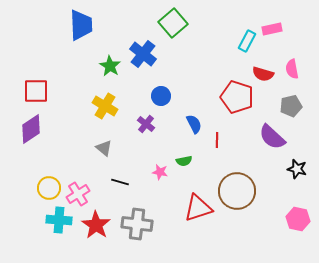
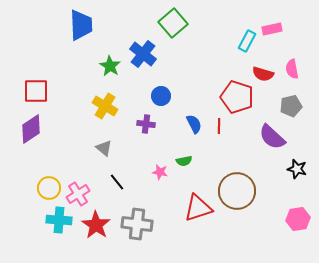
purple cross: rotated 30 degrees counterclockwise
red line: moved 2 px right, 14 px up
black line: moved 3 px left; rotated 36 degrees clockwise
pink hexagon: rotated 20 degrees counterclockwise
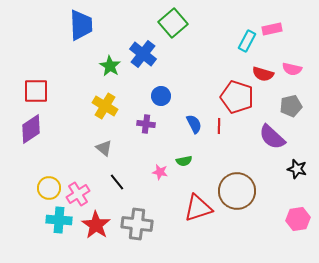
pink semicircle: rotated 66 degrees counterclockwise
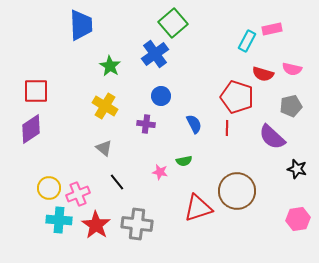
blue cross: moved 12 px right; rotated 16 degrees clockwise
red line: moved 8 px right, 2 px down
pink cross: rotated 10 degrees clockwise
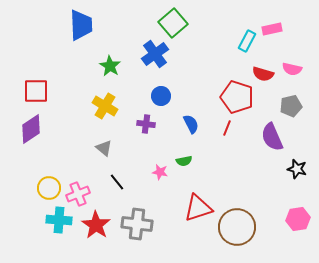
blue semicircle: moved 3 px left
red line: rotated 21 degrees clockwise
purple semicircle: rotated 24 degrees clockwise
brown circle: moved 36 px down
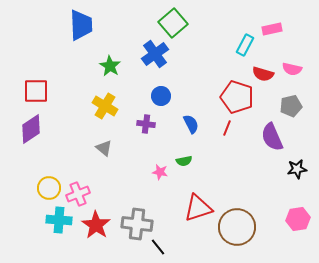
cyan rectangle: moved 2 px left, 4 px down
black star: rotated 24 degrees counterclockwise
black line: moved 41 px right, 65 px down
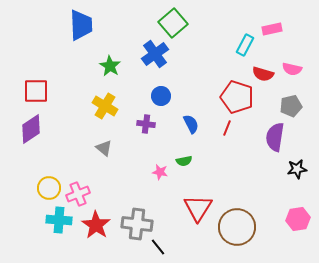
purple semicircle: moved 3 px right; rotated 32 degrees clockwise
red triangle: rotated 40 degrees counterclockwise
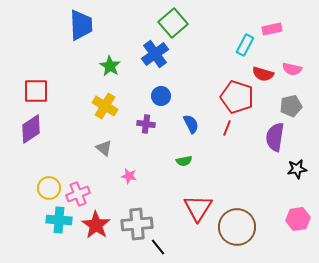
pink star: moved 31 px left, 4 px down
gray cross: rotated 12 degrees counterclockwise
